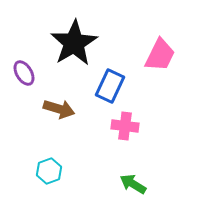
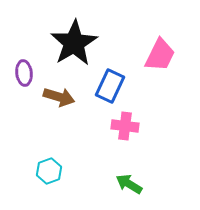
purple ellipse: rotated 25 degrees clockwise
brown arrow: moved 12 px up
green arrow: moved 4 px left
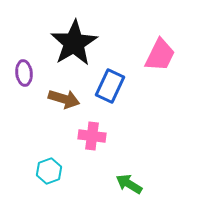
brown arrow: moved 5 px right, 2 px down
pink cross: moved 33 px left, 10 px down
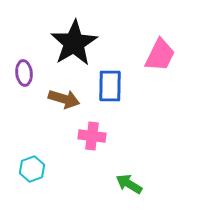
blue rectangle: rotated 24 degrees counterclockwise
cyan hexagon: moved 17 px left, 2 px up
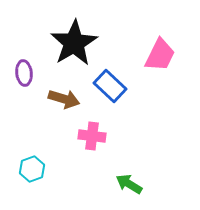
blue rectangle: rotated 48 degrees counterclockwise
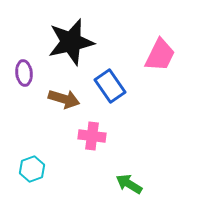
black star: moved 3 px left, 1 px up; rotated 18 degrees clockwise
blue rectangle: rotated 12 degrees clockwise
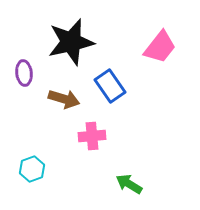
pink trapezoid: moved 8 px up; rotated 12 degrees clockwise
pink cross: rotated 12 degrees counterclockwise
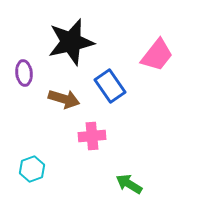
pink trapezoid: moved 3 px left, 8 px down
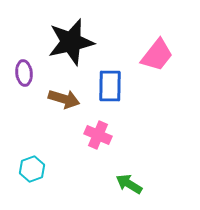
blue rectangle: rotated 36 degrees clockwise
pink cross: moved 6 px right, 1 px up; rotated 28 degrees clockwise
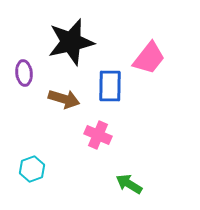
pink trapezoid: moved 8 px left, 3 px down
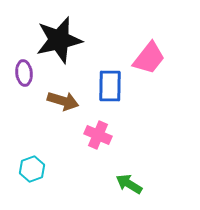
black star: moved 12 px left, 2 px up
brown arrow: moved 1 px left, 2 px down
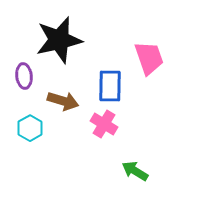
pink trapezoid: rotated 57 degrees counterclockwise
purple ellipse: moved 3 px down
pink cross: moved 6 px right, 11 px up; rotated 8 degrees clockwise
cyan hexagon: moved 2 px left, 41 px up; rotated 10 degrees counterclockwise
green arrow: moved 6 px right, 13 px up
